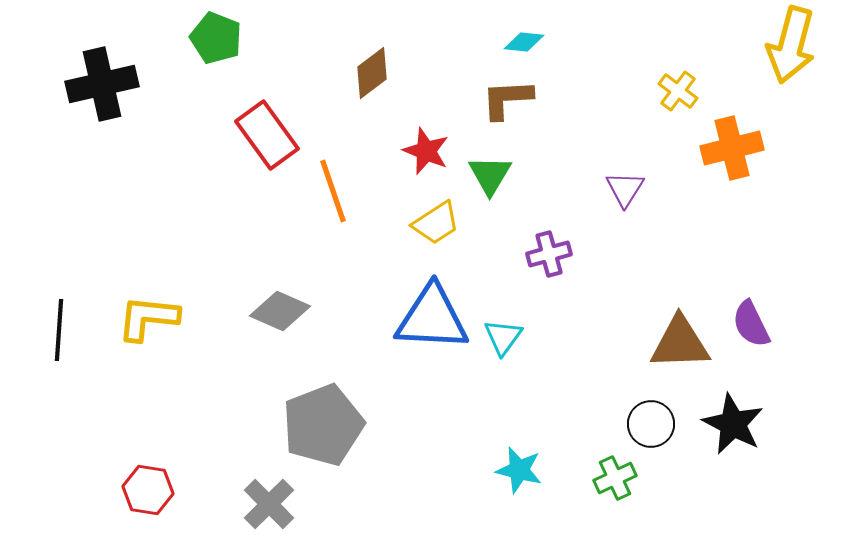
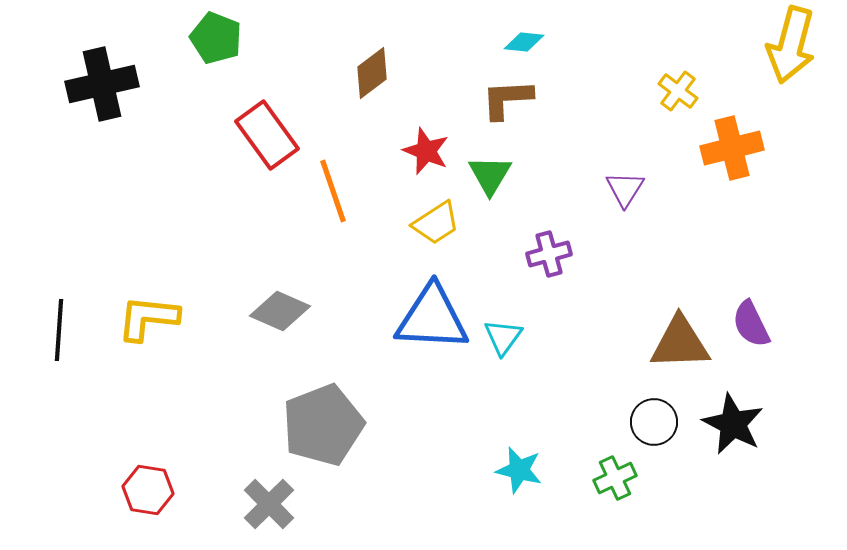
black circle: moved 3 px right, 2 px up
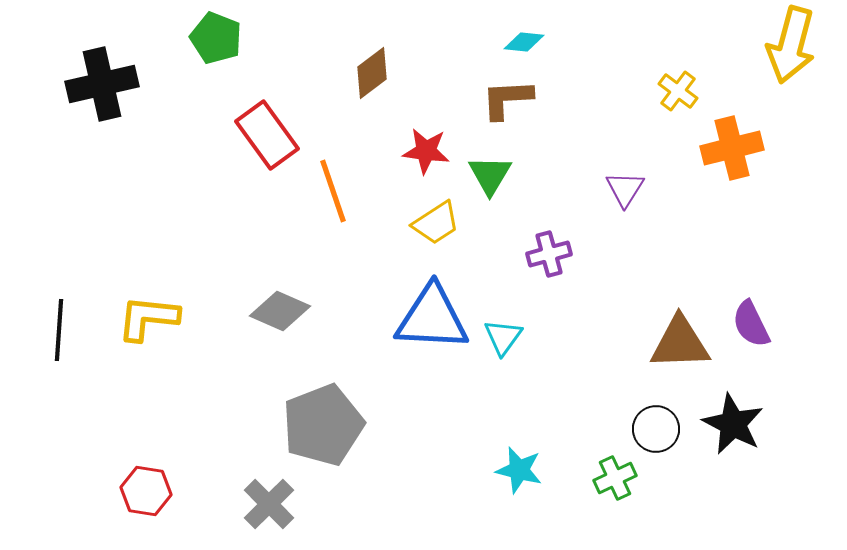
red star: rotated 15 degrees counterclockwise
black circle: moved 2 px right, 7 px down
red hexagon: moved 2 px left, 1 px down
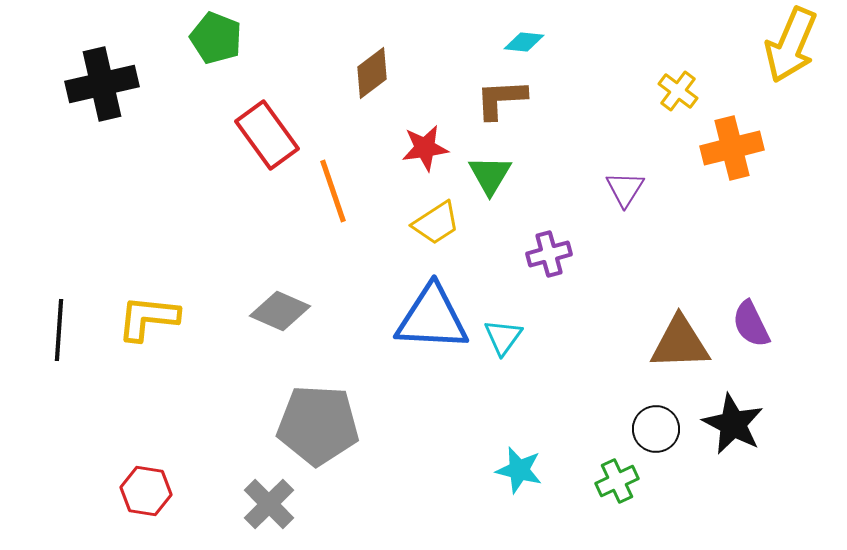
yellow arrow: rotated 8 degrees clockwise
brown L-shape: moved 6 px left
red star: moved 1 px left, 3 px up; rotated 15 degrees counterclockwise
gray pentagon: moved 5 px left; rotated 24 degrees clockwise
green cross: moved 2 px right, 3 px down
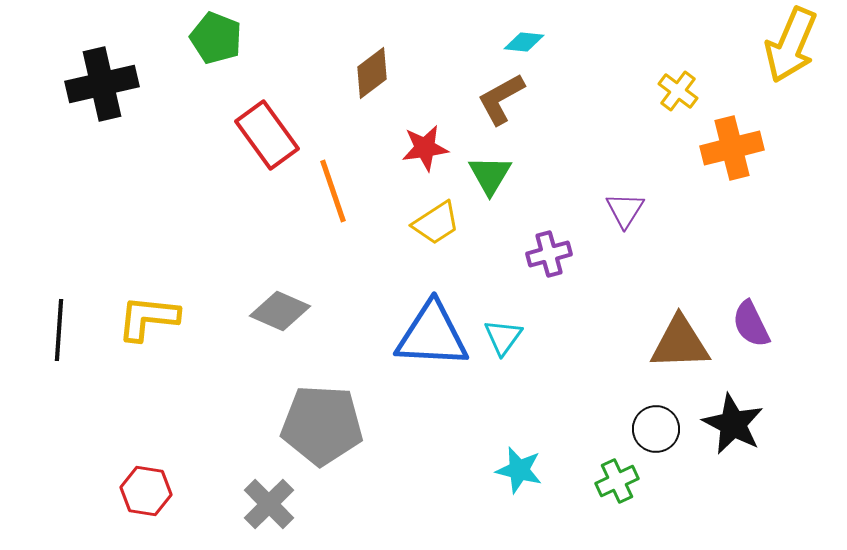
brown L-shape: rotated 26 degrees counterclockwise
purple triangle: moved 21 px down
blue triangle: moved 17 px down
gray pentagon: moved 4 px right
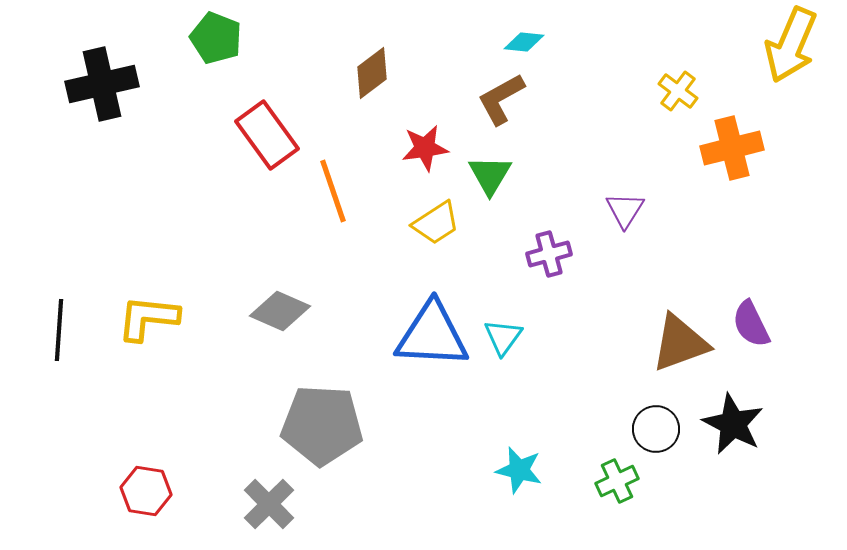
brown triangle: rotated 18 degrees counterclockwise
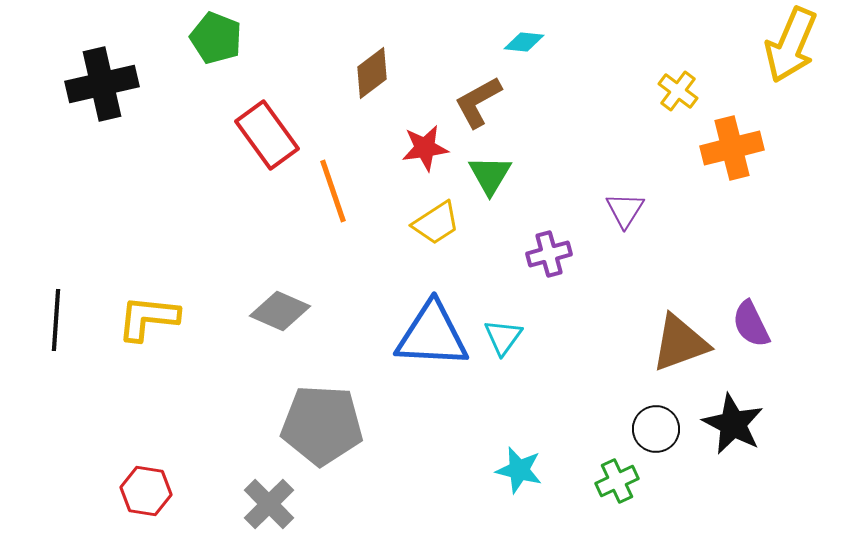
brown L-shape: moved 23 px left, 3 px down
black line: moved 3 px left, 10 px up
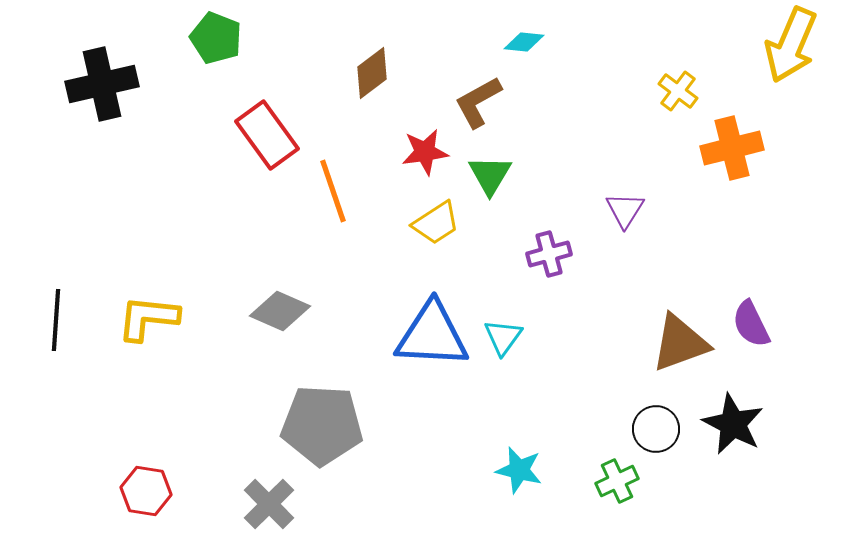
red star: moved 4 px down
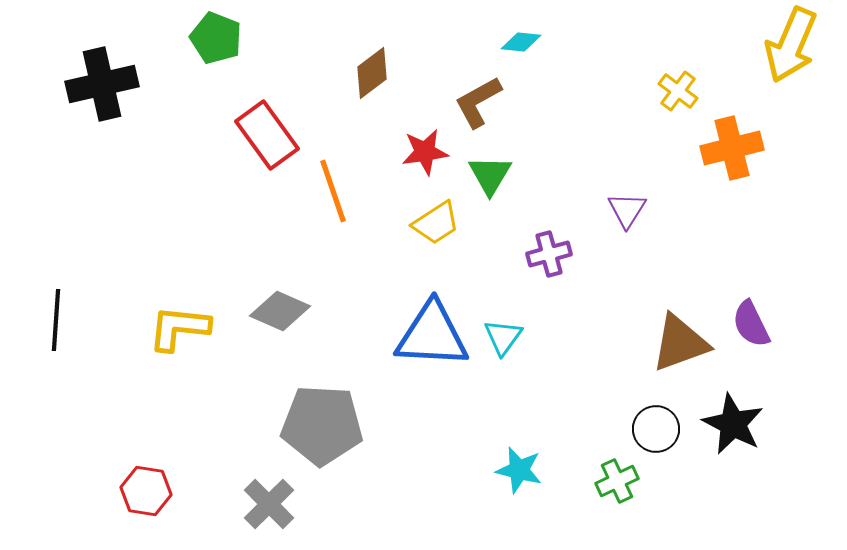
cyan diamond: moved 3 px left
purple triangle: moved 2 px right
yellow L-shape: moved 31 px right, 10 px down
